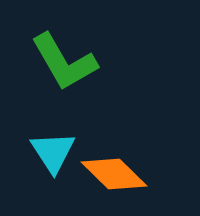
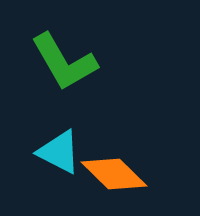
cyan triangle: moved 6 px right; rotated 30 degrees counterclockwise
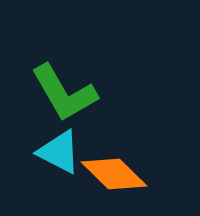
green L-shape: moved 31 px down
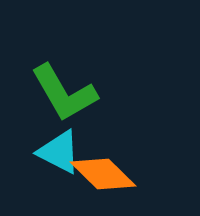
orange diamond: moved 11 px left
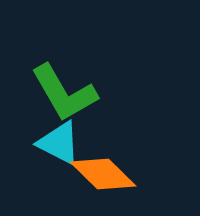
cyan triangle: moved 9 px up
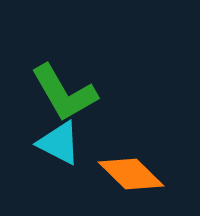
orange diamond: moved 28 px right
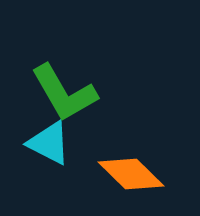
cyan triangle: moved 10 px left
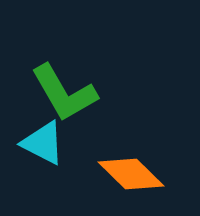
cyan triangle: moved 6 px left
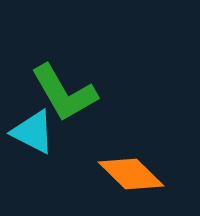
cyan triangle: moved 10 px left, 11 px up
